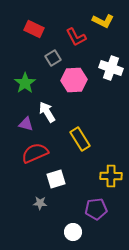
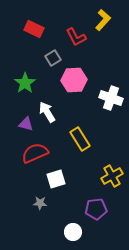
yellow L-shape: moved 1 px up; rotated 75 degrees counterclockwise
white cross: moved 30 px down
yellow cross: moved 1 px right; rotated 30 degrees counterclockwise
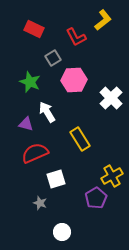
yellow L-shape: rotated 10 degrees clockwise
green star: moved 5 px right, 1 px up; rotated 15 degrees counterclockwise
white cross: rotated 25 degrees clockwise
gray star: rotated 16 degrees clockwise
purple pentagon: moved 11 px up; rotated 25 degrees counterclockwise
white circle: moved 11 px left
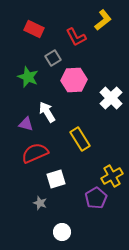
green star: moved 2 px left, 5 px up
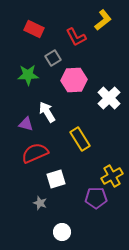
green star: moved 2 px up; rotated 25 degrees counterclockwise
white cross: moved 2 px left
purple pentagon: rotated 30 degrees clockwise
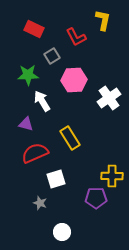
yellow L-shape: rotated 40 degrees counterclockwise
gray square: moved 1 px left, 2 px up
white cross: rotated 10 degrees clockwise
white arrow: moved 5 px left, 11 px up
yellow rectangle: moved 10 px left, 1 px up
yellow cross: rotated 30 degrees clockwise
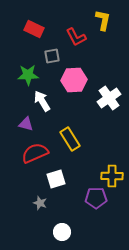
gray square: rotated 21 degrees clockwise
yellow rectangle: moved 1 px down
